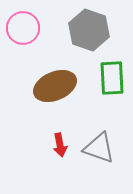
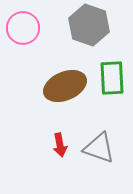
gray hexagon: moved 5 px up
brown ellipse: moved 10 px right
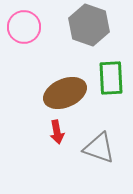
pink circle: moved 1 px right, 1 px up
green rectangle: moved 1 px left
brown ellipse: moved 7 px down
red arrow: moved 3 px left, 13 px up
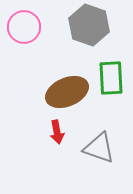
brown ellipse: moved 2 px right, 1 px up
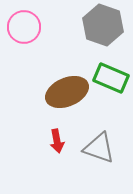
gray hexagon: moved 14 px right
green rectangle: rotated 64 degrees counterclockwise
red arrow: moved 9 px down
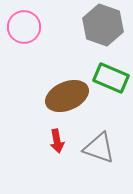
brown ellipse: moved 4 px down
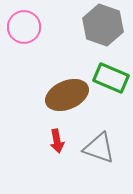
brown ellipse: moved 1 px up
